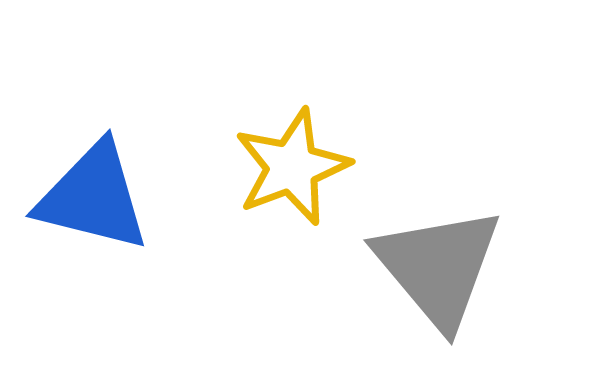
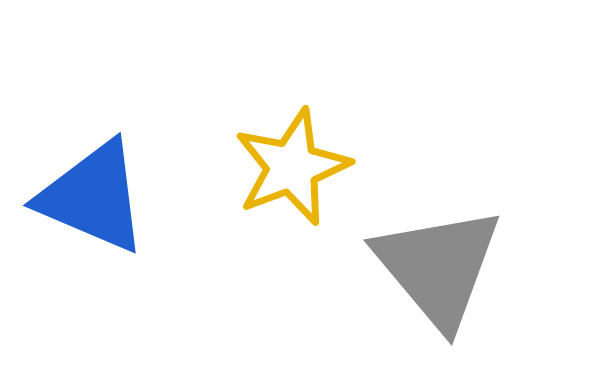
blue triangle: rotated 9 degrees clockwise
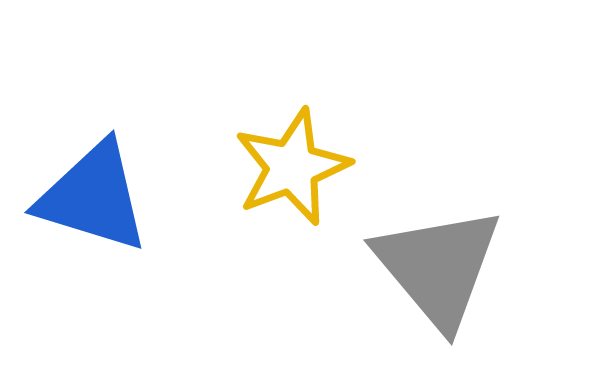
blue triangle: rotated 6 degrees counterclockwise
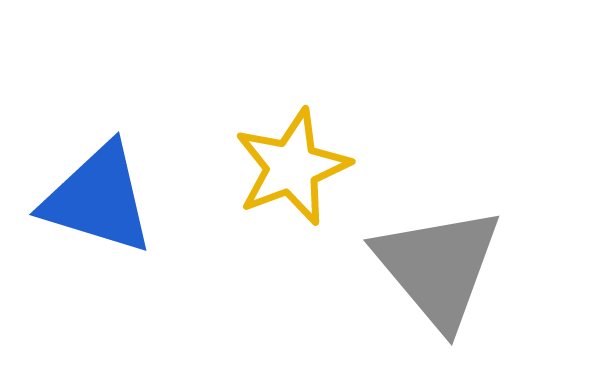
blue triangle: moved 5 px right, 2 px down
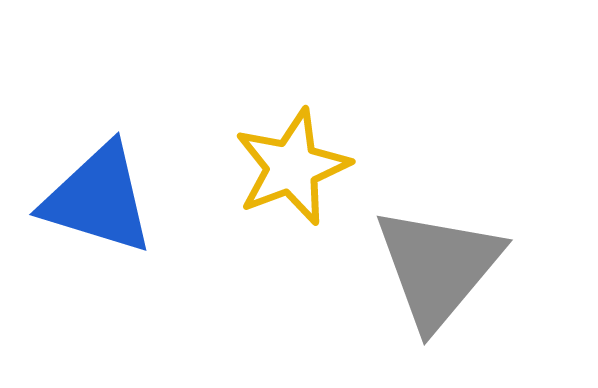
gray triangle: rotated 20 degrees clockwise
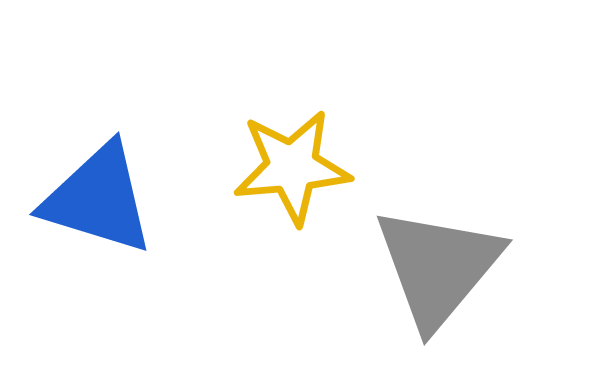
yellow star: rotated 16 degrees clockwise
